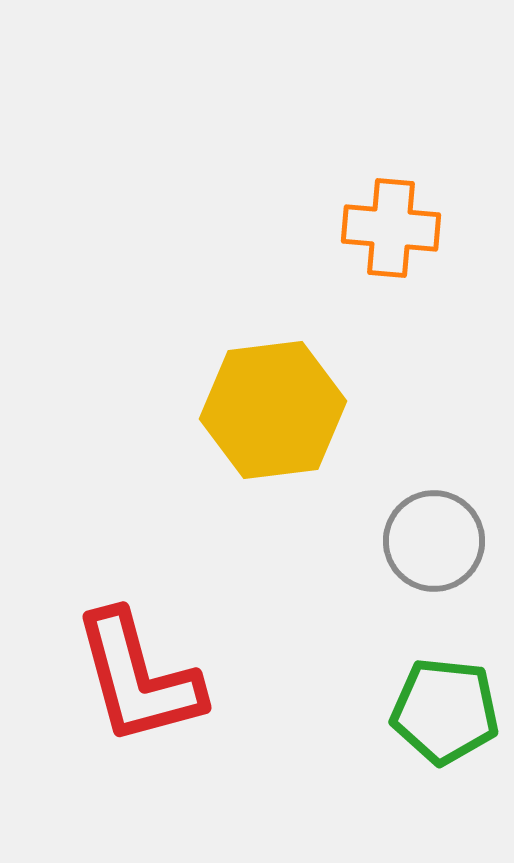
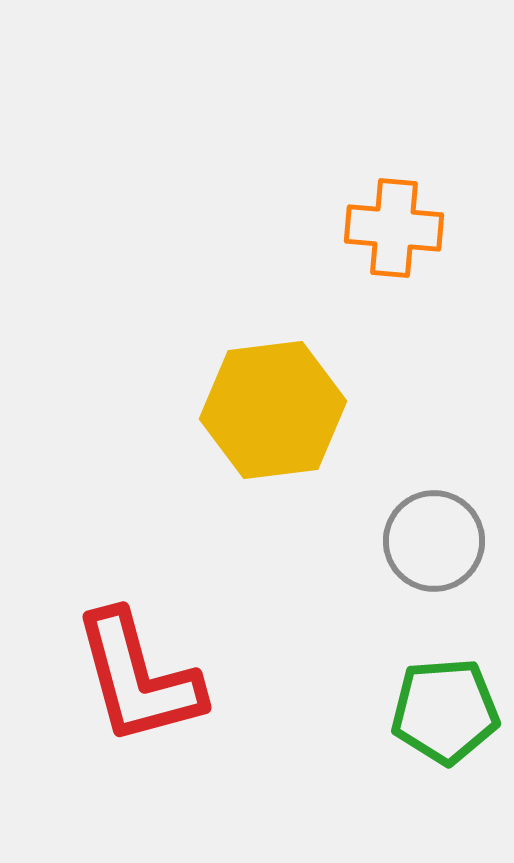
orange cross: moved 3 px right
green pentagon: rotated 10 degrees counterclockwise
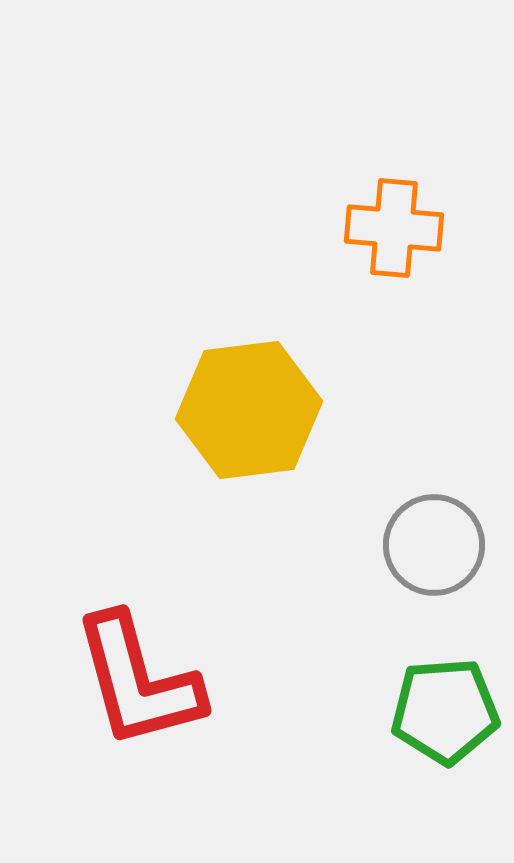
yellow hexagon: moved 24 px left
gray circle: moved 4 px down
red L-shape: moved 3 px down
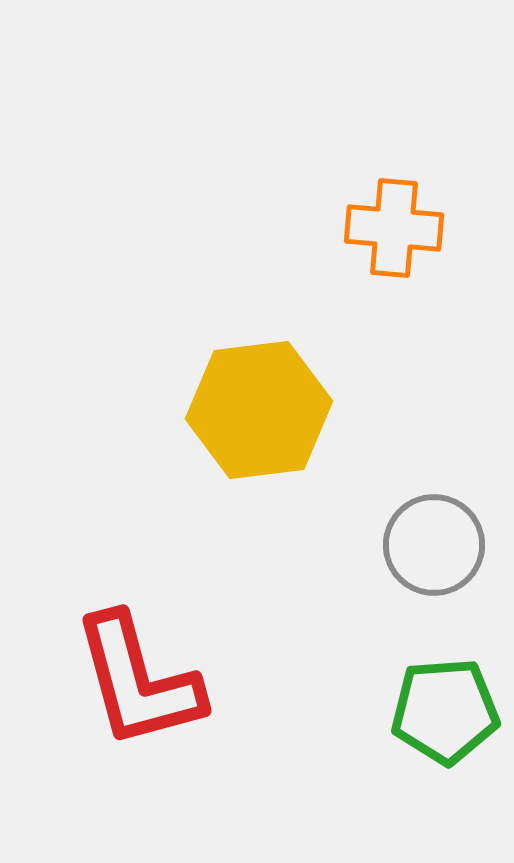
yellow hexagon: moved 10 px right
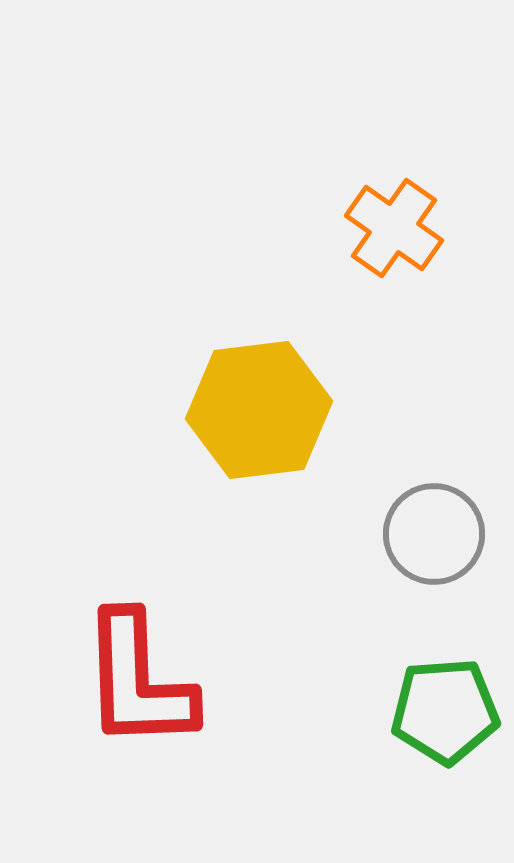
orange cross: rotated 30 degrees clockwise
gray circle: moved 11 px up
red L-shape: rotated 13 degrees clockwise
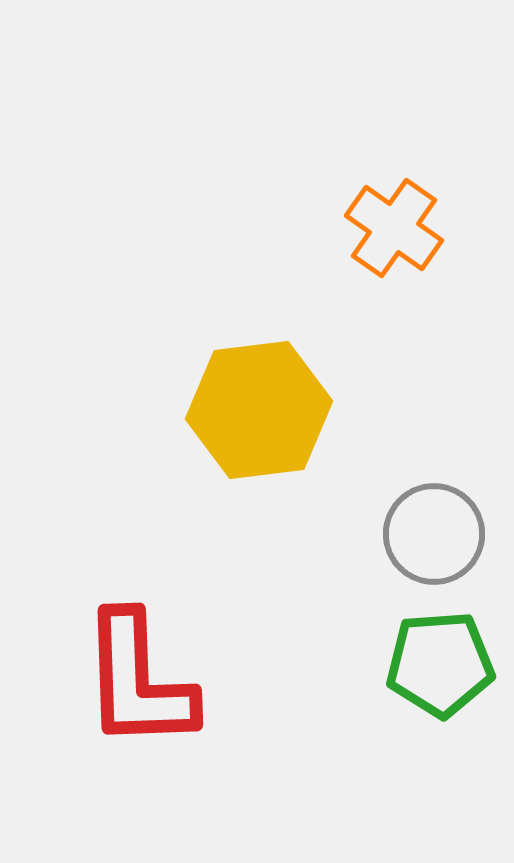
green pentagon: moved 5 px left, 47 px up
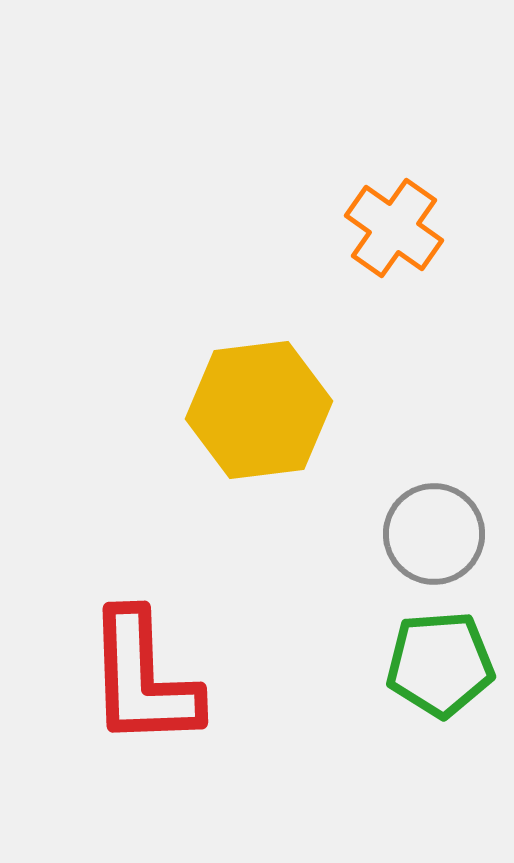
red L-shape: moved 5 px right, 2 px up
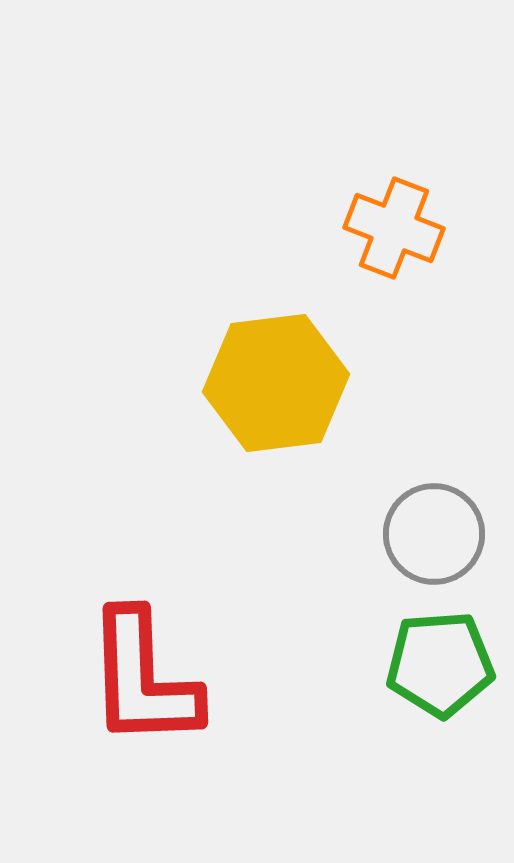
orange cross: rotated 14 degrees counterclockwise
yellow hexagon: moved 17 px right, 27 px up
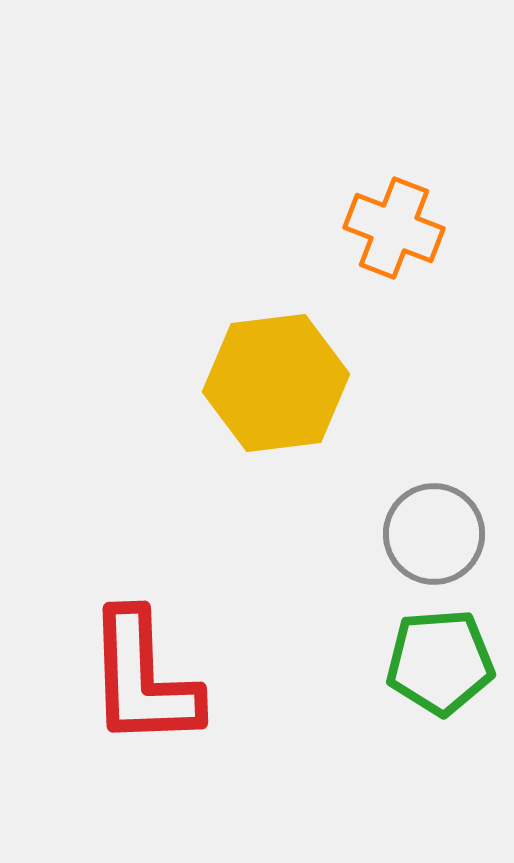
green pentagon: moved 2 px up
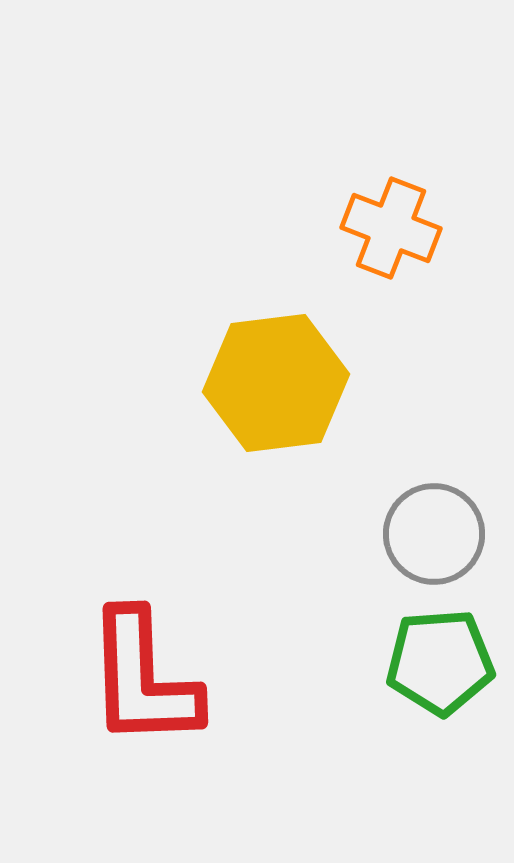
orange cross: moved 3 px left
